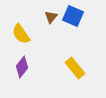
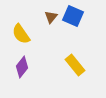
yellow rectangle: moved 3 px up
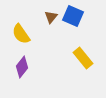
yellow rectangle: moved 8 px right, 7 px up
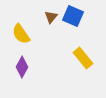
purple diamond: rotated 10 degrees counterclockwise
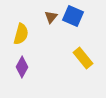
yellow semicircle: rotated 130 degrees counterclockwise
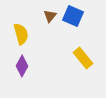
brown triangle: moved 1 px left, 1 px up
yellow semicircle: rotated 30 degrees counterclockwise
purple diamond: moved 1 px up
